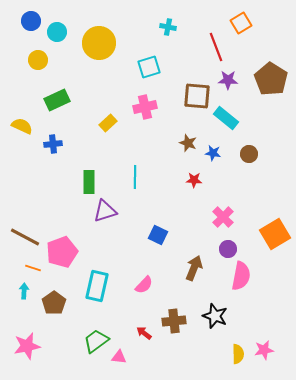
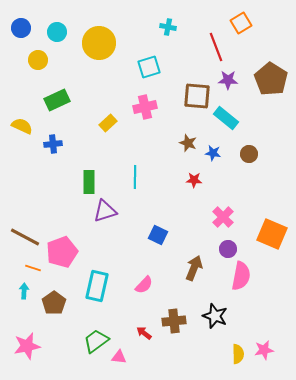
blue circle at (31, 21): moved 10 px left, 7 px down
orange square at (275, 234): moved 3 px left; rotated 36 degrees counterclockwise
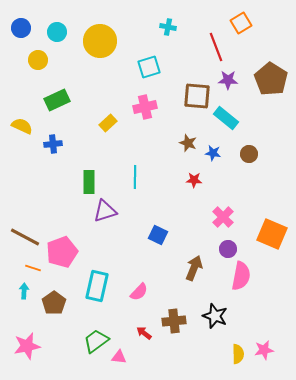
yellow circle at (99, 43): moved 1 px right, 2 px up
pink semicircle at (144, 285): moved 5 px left, 7 px down
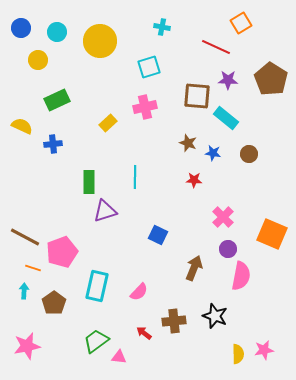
cyan cross at (168, 27): moved 6 px left
red line at (216, 47): rotated 44 degrees counterclockwise
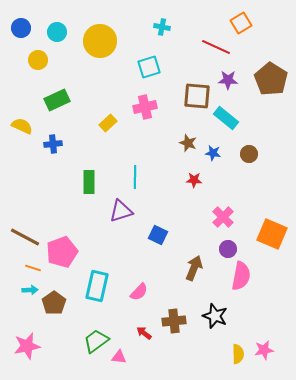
purple triangle at (105, 211): moved 16 px right
cyan arrow at (24, 291): moved 6 px right, 1 px up; rotated 84 degrees clockwise
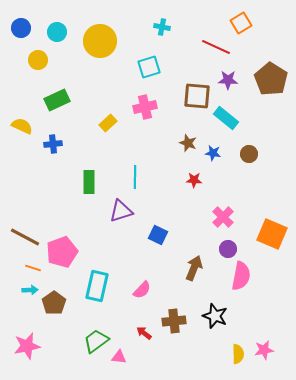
pink semicircle at (139, 292): moved 3 px right, 2 px up
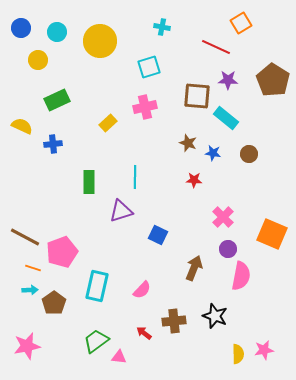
brown pentagon at (271, 79): moved 2 px right, 1 px down
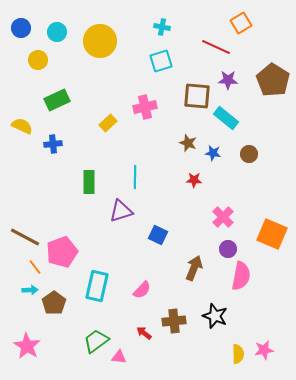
cyan square at (149, 67): moved 12 px right, 6 px up
orange line at (33, 268): moved 2 px right, 1 px up; rotated 35 degrees clockwise
pink star at (27, 346): rotated 28 degrees counterclockwise
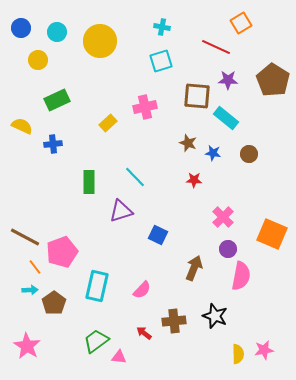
cyan line at (135, 177): rotated 45 degrees counterclockwise
